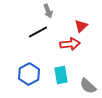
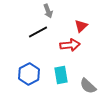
red arrow: moved 1 px down
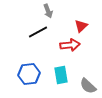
blue hexagon: rotated 20 degrees clockwise
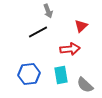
red arrow: moved 4 px down
gray semicircle: moved 3 px left, 1 px up
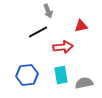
red triangle: rotated 32 degrees clockwise
red arrow: moved 7 px left, 2 px up
blue hexagon: moved 2 px left, 1 px down
gray semicircle: moved 1 px left, 2 px up; rotated 126 degrees clockwise
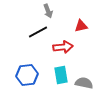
gray semicircle: rotated 24 degrees clockwise
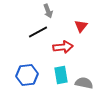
red triangle: rotated 40 degrees counterclockwise
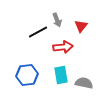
gray arrow: moved 9 px right, 9 px down
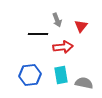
black line: moved 2 px down; rotated 30 degrees clockwise
blue hexagon: moved 3 px right
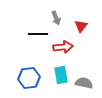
gray arrow: moved 1 px left, 2 px up
blue hexagon: moved 1 px left, 3 px down
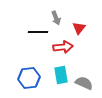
red triangle: moved 2 px left, 2 px down
black line: moved 2 px up
gray semicircle: rotated 12 degrees clockwise
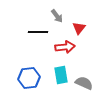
gray arrow: moved 1 px right, 2 px up; rotated 16 degrees counterclockwise
red arrow: moved 2 px right
